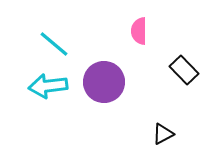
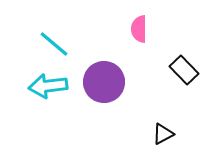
pink semicircle: moved 2 px up
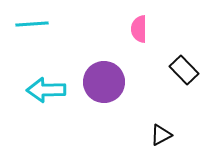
cyan line: moved 22 px left, 20 px up; rotated 44 degrees counterclockwise
cyan arrow: moved 2 px left, 4 px down; rotated 6 degrees clockwise
black triangle: moved 2 px left, 1 px down
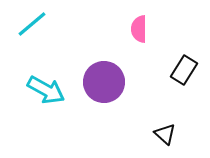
cyan line: rotated 36 degrees counterclockwise
black rectangle: rotated 76 degrees clockwise
cyan arrow: rotated 150 degrees counterclockwise
black triangle: moved 4 px right, 1 px up; rotated 50 degrees counterclockwise
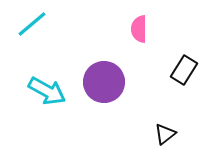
cyan arrow: moved 1 px right, 1 px down
black triangle: rotated 40 degrees clockwise
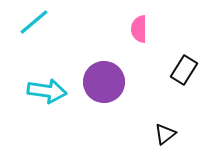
cyan line: moved 2 px right, 2 px up
cyan arrow: rotated 21 degrees counterclockwise
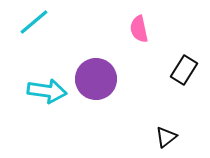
pink semicircle: rotated 12 degrees counterclockwise
purple circle: moved 8 px left, 3 px up
black triangle: moved 1 px right, 3 px down
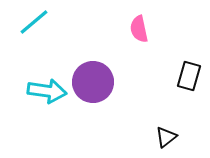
black rectangle: moved 5 px right, 6 px down; rotated 16 degrees counterclockwise
purple circle: moved 3 px left, 3 px down
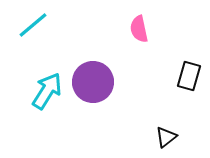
cyan line: moved 1 px left, 3 px down
cyan arrow: rotated 66 degrees counterclockwise
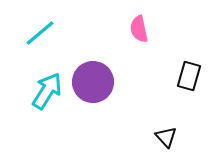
cyan line: moved 7 px right, 8 px down
black triangle: rotated 35 degrees counterclockwise
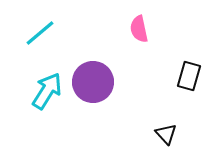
black triangle: moved 3 px up
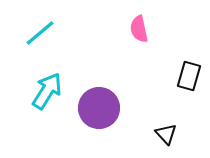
purple circle: moved 6 px right, 26 px down
